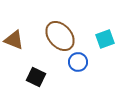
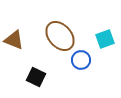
blue circle: moved 3 px right, 2 px up
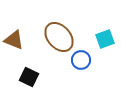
brown ellipse: moved 1 px left, 1 px down
black square: moved 7 px left
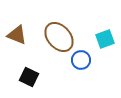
brown triangle: moved 3 px right, 5 px up
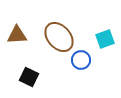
brown triangle: rotated 25 degrees counterclockwise
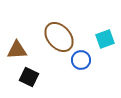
brown triangle: moved 15 px down
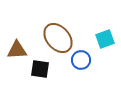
brown ellipse: moved 1 px left, 1 px down
black square: moved 11 px right, 8 px up; rotated 18 degrees counterclockwise
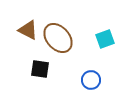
brown triangle: moved 11 px right, 20 px up; rotated 30 degrees clockwise
blue circle: moved 10 px right, 20 px down
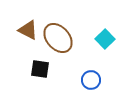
cyan square: rotated 24 degrees counterclockwise
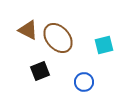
cyan square: moved 1 px left, 6 px down; rotated 30 degrees clockwise
black square: moved 2 px down; rotated 30 degrees counterclockwise
blue circle: moved 7 px left, 2 px down
